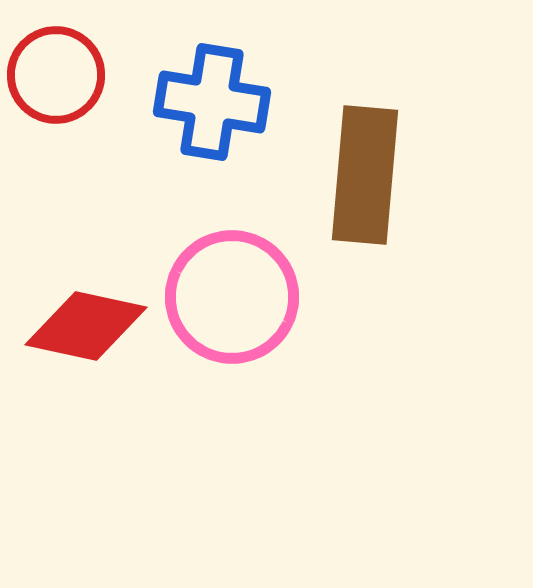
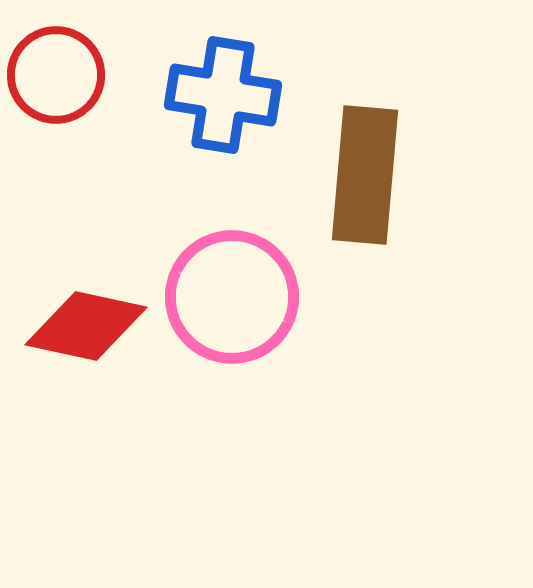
blue cross: moved 11 px right, 7 px up
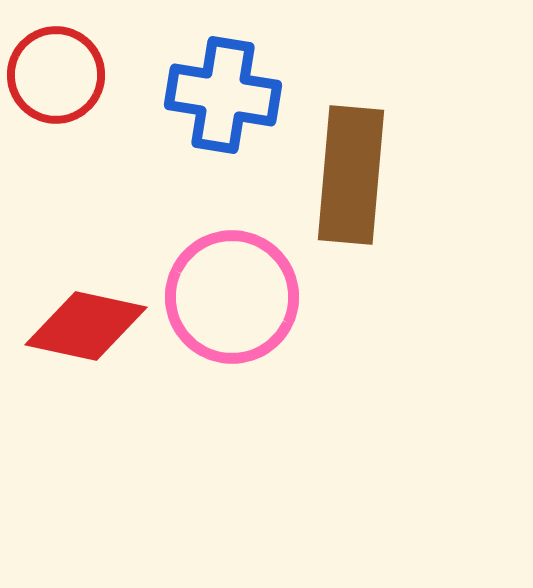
brown rectangle: moved 14 px left
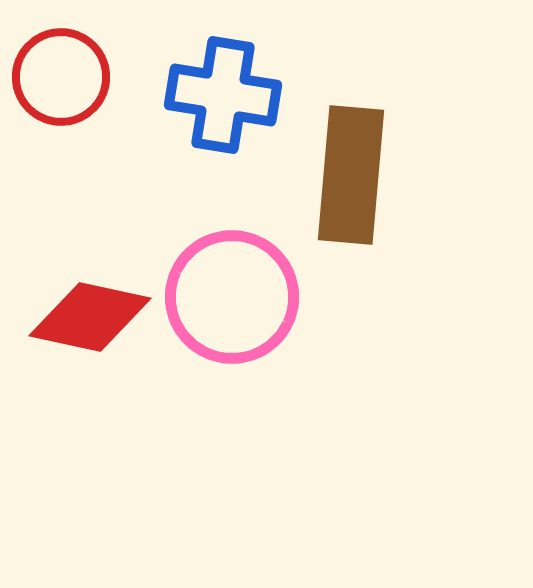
red circle: moved 5 px right, 2 px down
red diamond: moved 4 px right, 9 px up
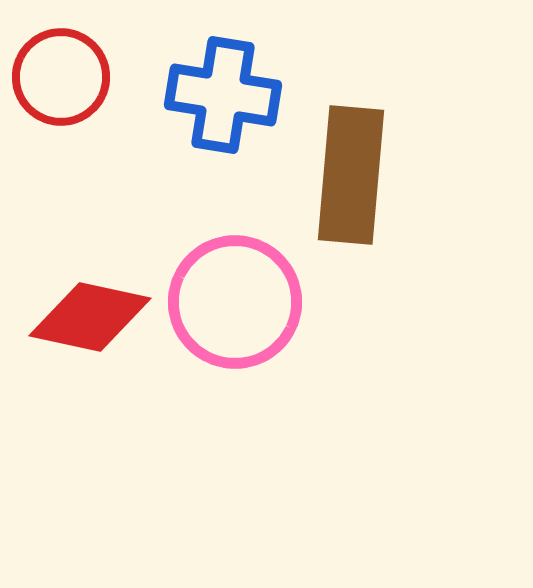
pink circle: moved 3 px right, 5 px down
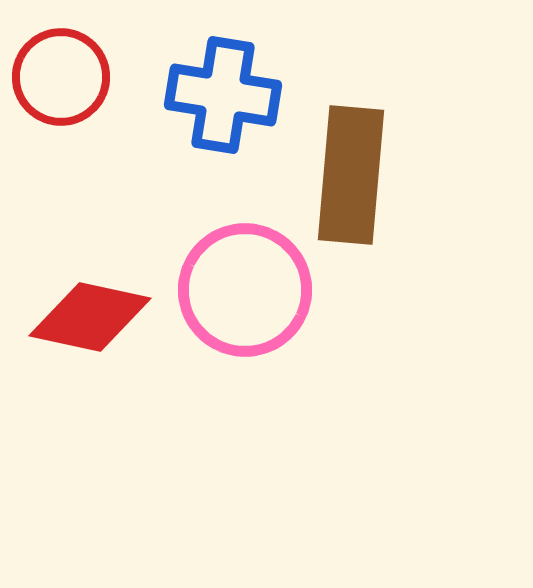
pink circle: moved 10 px right, 12 px up
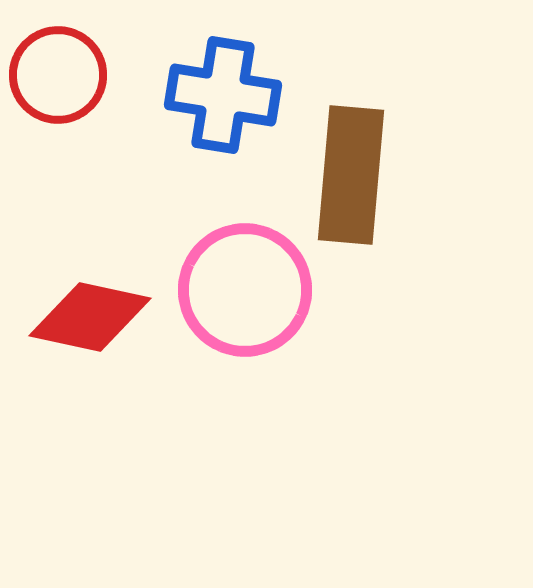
red circle: moved 3 px left, 2 px up
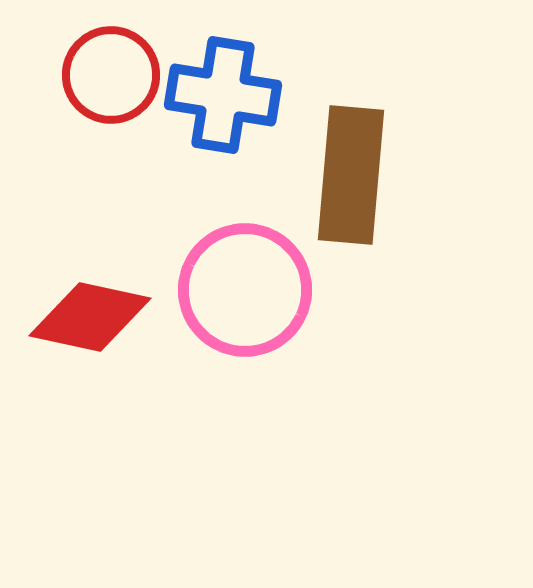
red circle: moved 53 px right
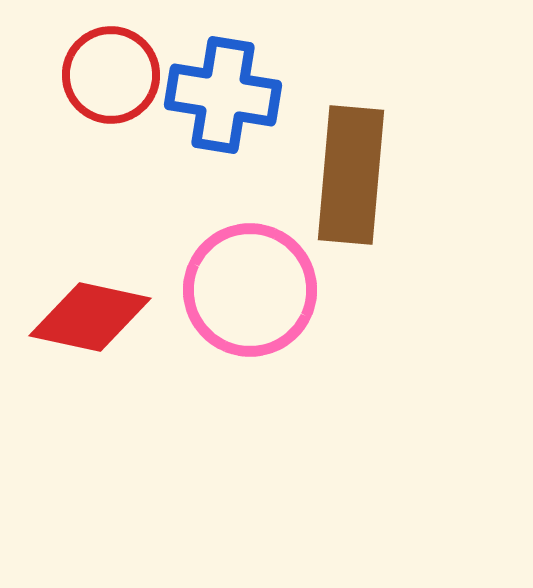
pink circle: moved 5 px right
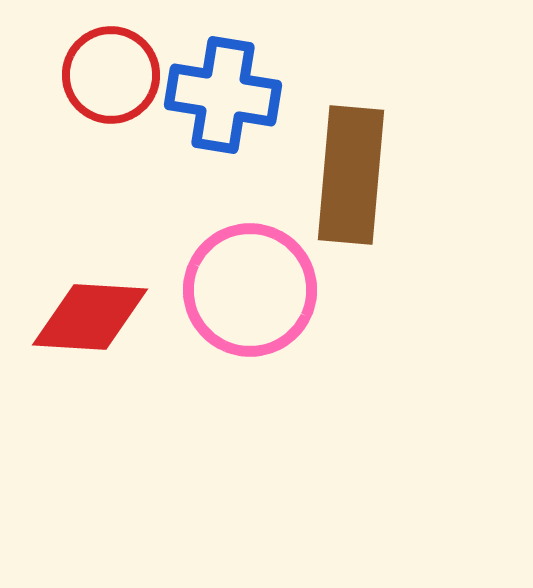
red diamond: rotated 9 degrees counterclockwise
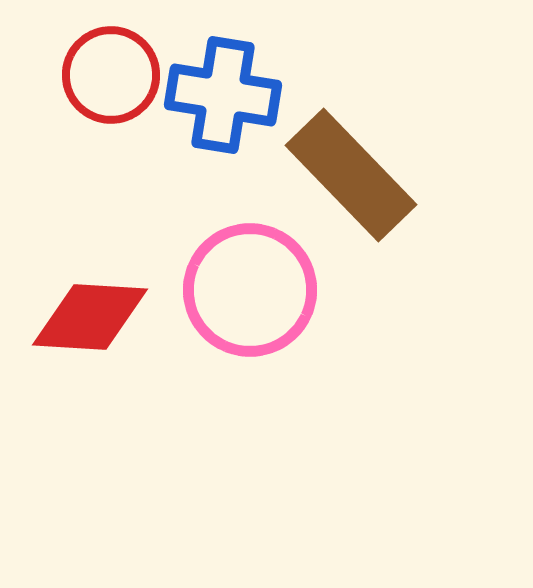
brown rectangle: rotated 49 degrees counterclockwise
